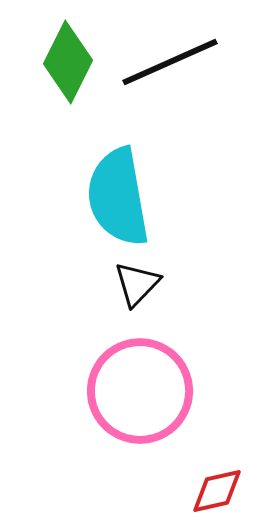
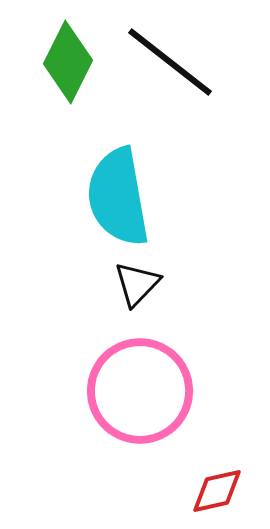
black line: rotated 62 degrees clockwise
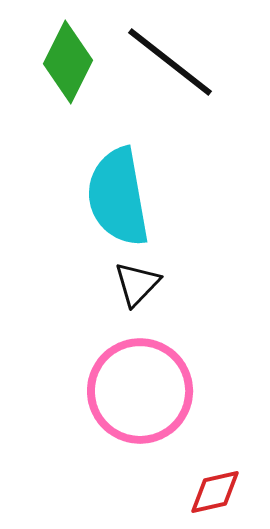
red diamond: moved 2 px left, 1 px down
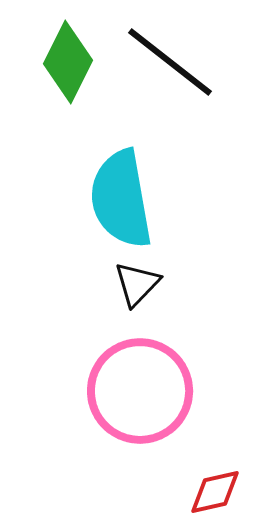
cyan semicircle: moved 3 px right, 2 px down
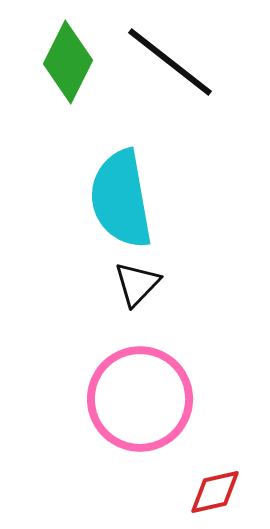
pink circle: moved 8 px down
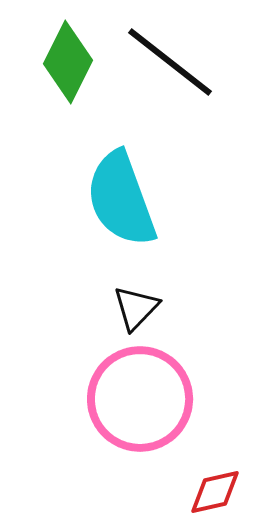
cyan semicircle: rotated 10 degrees counterclockwise
black triangle: moved 1 px left, 24 px down
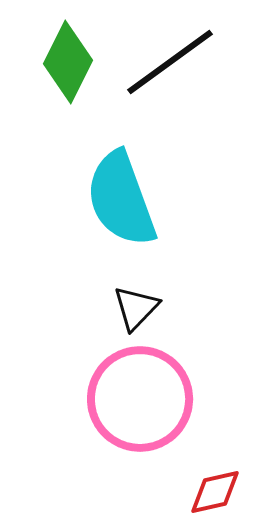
black line: rotated 74 degrees counterclockwise
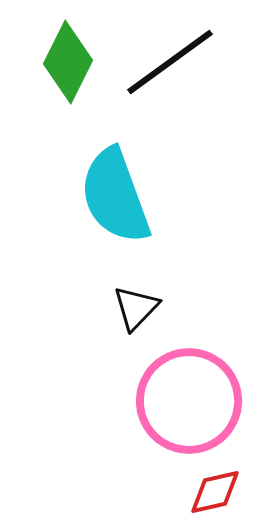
cyan semicircle: moved 6 px left, 3 px up
pink circle: moved 49 px right, 2 px down
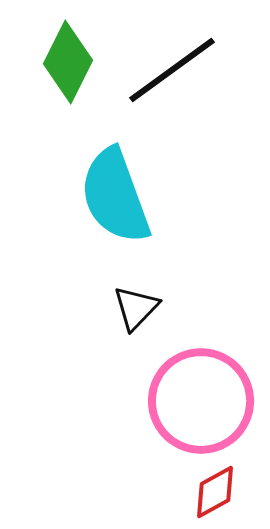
black line: moved 2 px right, 8 px down
pink circle: moved 12 px right
red diamond: rotated 16 degrees counterclockwise
